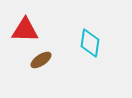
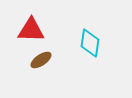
red triangle: moved 6 px right
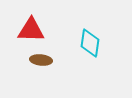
brown ellipse: rotated 40 degrees clockwise
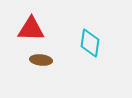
red triangle: moved 1 px up
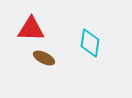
brown ellipse: moved 3 px right, 2 px up; rotated 20 degrees clockwise
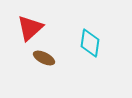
red triangle: moved 1 px left, 1 px up; rotated 44 degrees counterclockwise
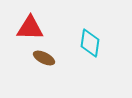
red triangle: rotated 44 degrees clockwise
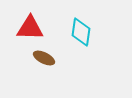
cyan diamond: moved 9 px left, 11 px up
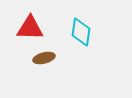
brown ellipse: rotated 40 degrees counterclockwise
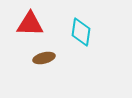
red triangle: moved 4 px up
